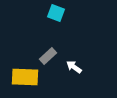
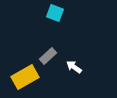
cyan square: moved 1 px left
yellow rectangle: rotated 32 degrees counterclockwise
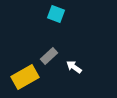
cyan square: moved 1 px right, 1 px down
gray rectangle: moved 1 px right
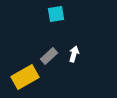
cyan square: rotated 30 degrees counterclockwise
white arrow: moved 13 px up; rotated 70 degrees clockwise
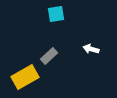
white arrow: moved 17 px right, 5 px up; rotated 91 degrees counterclockwise
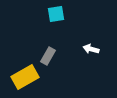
gray rectangle: moved 1 px left; rotated 18 degrees counterclockwise
